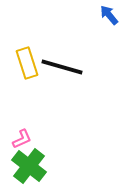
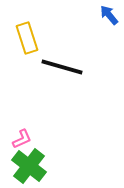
yellow rectangle: moved 25 px up
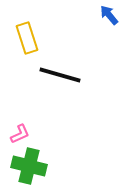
black line: moved 2 px left, 8 px down
pink L-shape: moved 2 px left, 5 px up
green cross: rotated 24 degrees counterclockwise
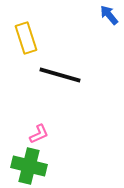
yellow rectangle: moved 1 px left
pink L-shape: moved 19 px right
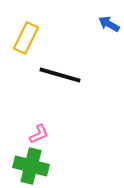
blue arrow: moved 9 px down; rotated 20 degrees counterclockwise
yellow rectangle: rotated 44 degrees clockwise
green cross: moved 2 px right
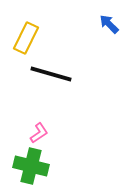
blue arrow: rotated 15 degrees clockwise
black line: moved 9 px left, 1 px up
pink L-shape: moved 1 px up; rotated 10 degrees counterclockwise
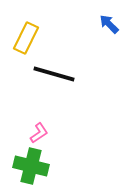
black line: moved 3 px right
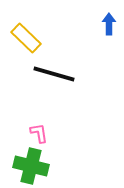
blue arrow: rotated 45 degrees clockwise
yellow rectangle: rotated 72 degrees counterclockwise
pink L-shape: rotated 65 degrees counterclockwise
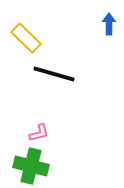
pink L-shape: rotated 85 degrees clockwise
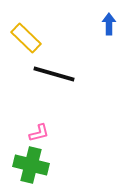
green cross: moved 1 px up
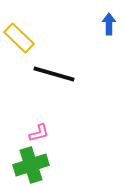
yellow rectangle: moved 7 px left
green cross: rotated 32 degrees counterclockwise
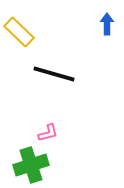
blue arrow: moved 2 px left
yellow rectangle: moved 6 px up
pink L-shape: moved 9 px right
